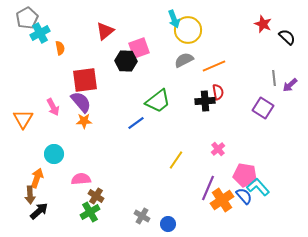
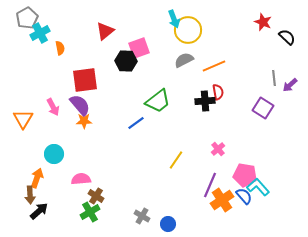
red star: moved 2 px up
purple semicircle: moved 1 px left, 3 px down
purple line: moved 2 px right, 3 px up
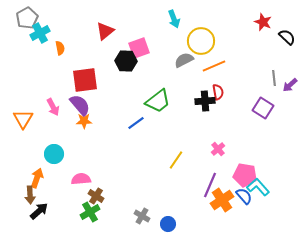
yellow circle: moved 13 px right, 11 px down
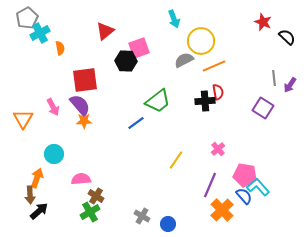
purple arrow: rotated 14 degrees counterclockwise
orange cross: moved 10 px down; rotated 10 degrees counterclockwise
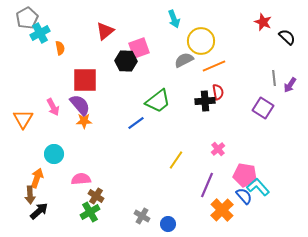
red square: rotated 8 degrees clockwise
purple line: moved 3 px left
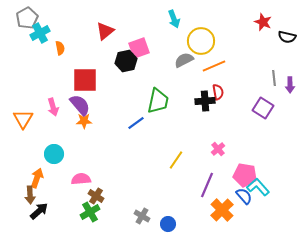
black semicircle: rotated 150 degrees clockwise
black hexagon: rotated 15 degrees counterclockwise
purple arrow: rotated 35 degrees counterclockwise
green trapezoid: rotated 40 degrees counterclockwise
pink arrow: rotated 12 degrees clockwise
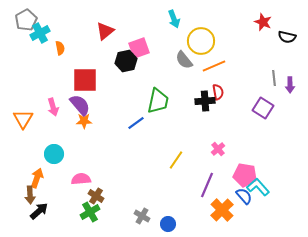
gray pentagon: moved 1 px left, 2 px down
gray semicircle: rotated 102 degrees counterclockwise
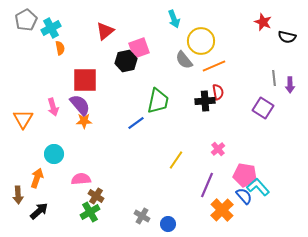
cyan cross: moved 11 px right, 5 px up
brown arrow: moved 12 px left
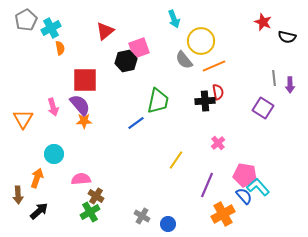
pink cross: moved 6 px up
orange cross: moved 1 px right, 4 px down; rotated 15 degrees clockwise
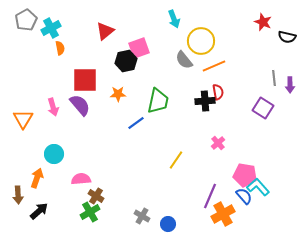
orange star: moved 34 px right, 27 px up
purple line: moved 3 px right, 11 px down
